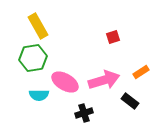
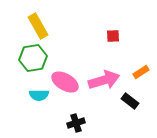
red square: moved 1 px up; rotated 16 degrees clockwise
black cross: moved 8 px left, 10 px down
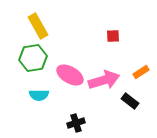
pink ellipse: moved 5 px right, 7 px up
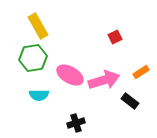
red square: moved 2 px right, 1 px down; rotated 24 degrees counterclockwise
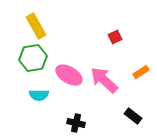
yellow rectangle: moved 2 px left
pink ellipse: moved 1 px left
pink arrow: rotated 120 degrees counterclockwise
black rectangle: moved 3 px right, 15 px down
black cross: rotated 30 degrees clockwise
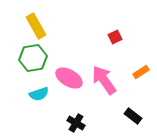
pink ellipse: moved 3 px down
pink arrow: rotated 12 degrees clockwise
cyan semicircle: moved 1 px up; rotated 18 degrees counterclockwise
black cross: rotated 18 degrees clockwise
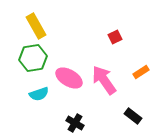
black cross: moved 1 px left
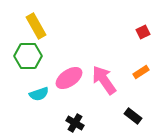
red square: moved 28 px right, 5 px up
green hexagon: moved 5 px left, 2 px up; rotated 8 degrees clockwise
pink ellipse: rotated 64 degrees counterclockwise
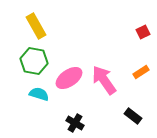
green hexagon: moved 6 px right, 5 px down; rotated 12 degrees clockwise
cyan semicircle: rotated 144 degrees counterclockwise
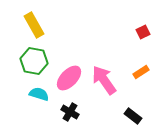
yellow rectangle: moved 2 px left, 1 px up
pink ellipse: rotated 12 degrees counterclockwise
black cross: moved 5 px left, 11 px up
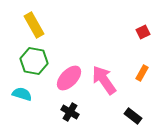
orange rectangle: moved 1 px right, 1 px down; rotated 28 degrees counterclockwise
cyan semicircle: moved 17 px left
